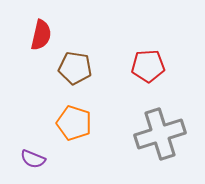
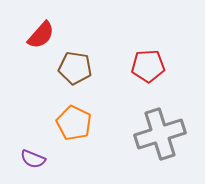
red semicircle: rotated 28 degrees clockwise
orange pentagon: rotated 8 degrees clockwise
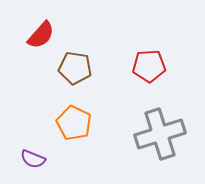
red pentagon: moved 1 px right
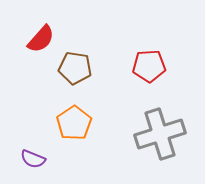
red semicircle: moved 4 px down
orange pentagon: rotated 12 degrees clockwise
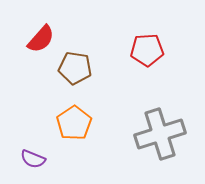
red pentagon: moved 2 px left, 16 px up
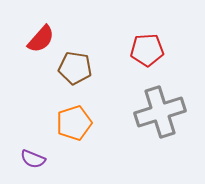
orange pentagon: rotated 16 degrees clockwise
gray cross: moved 22 px up
